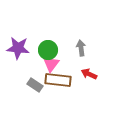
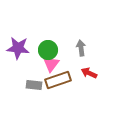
red arrow: moved 1 px up
brown rectangle: rotated 25 degrees counterclockwise
gray rectangle: moved 1 px left; rotated 28 degrees counterclockwise
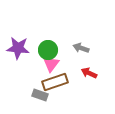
gray arrow: rotated 63 degrees counterclockwise
brown rectangle: moved 3 px left, 2 px down
gray rectangle: moved 6 px right, 10 px down; rotated 14 degrees clockwise
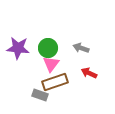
green circle: moved 2 px up
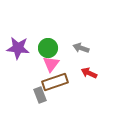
gray rectangle: rotated 49 degrees clockwise
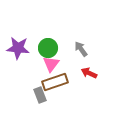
gray arrow: moved 1 px down; rotated 35 degrees clockwise
